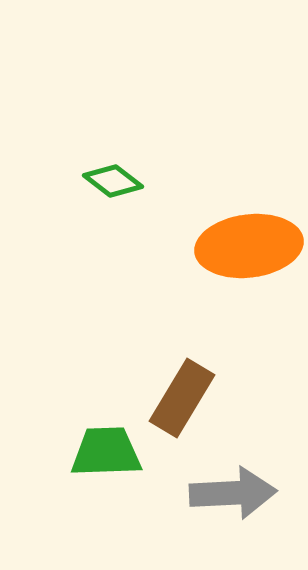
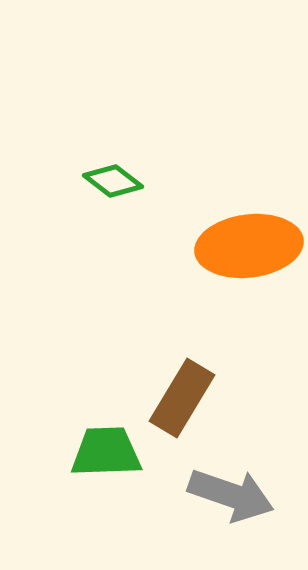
gray arrow: moved 2 px left, 2 px down; rotated 22 degrees clockwise
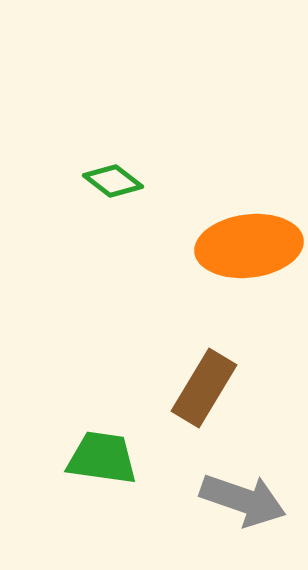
brown rectangle: moved 22 px right, 10 px up
green trapezoid: moved 4 px left, 6 px down; rotated 10 degrees clockwise
gray arrow: moved 12 px right, 5 px down
